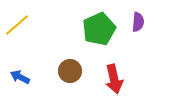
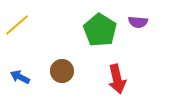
purple semicircle: rotated 90 degrees clockwise
green pentagon: moved 1 px right, 1 px down; rotated 16 degrees counterclockwise
brown circle: moved 8 px left
red arrow: moved 3 px right
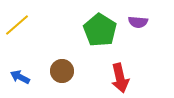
red arrow: moved 3 px right, 1 px up
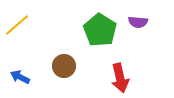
brown circle: moved 2 px right, 5 px up
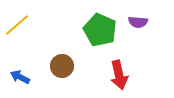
green pentagon: rotated 8 degrees counterclockwise
brown circle: moved 2 px left
red arrow: moved 1 px left, 3 px up
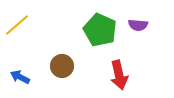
purple semicircle: moved 3 px down
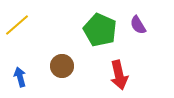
purple semicircle: rotated 54 degrees clockwise
blue arrow: rotated 48 degrees clockwise
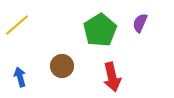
purple semicircle: moved 2 px right, 2 px up; rotated 54 degrees clockwise
green pentagon: rotated 16 degrees clockwise
red arrow: moved 7 px left, 2 px down
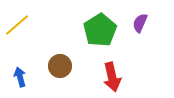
brown circle: moved 2 px left
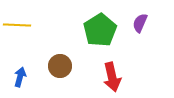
yellow line: rotated 44 degrees clockwise
blue arrow: rotated 30 degrees clockwise
